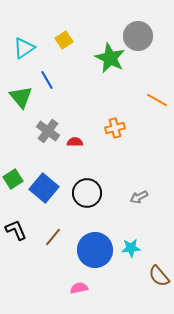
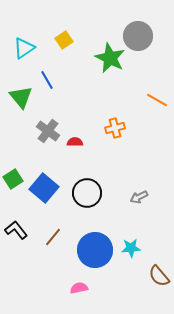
black L-shape: rotated 15 degrees counterclockwise
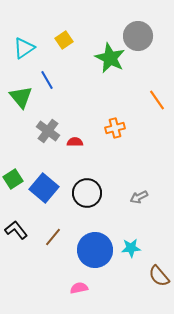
orange line: rotated 25 degrees clockwise
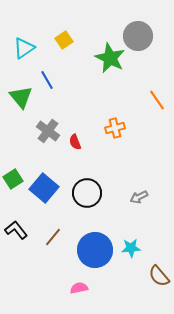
red semicircle: rotated 112 degrees counterclockwise
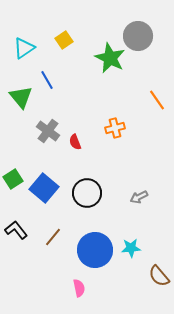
pink semicircle: rotated 90 degrees clockwise
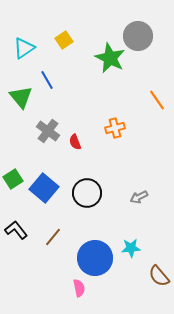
blue circle: moved 8 px down
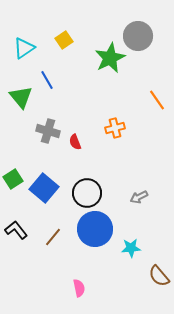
green star: rotated 20 degrees clockwise
gray cross: rotated 20 degrees counterclockwise
blue circle: moved 29 px up
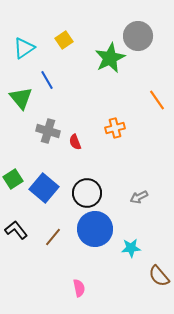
green triangle: moved 1 px down
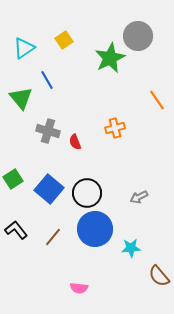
blue square: moved 5 px right, 1 px down
pink semicircle: rotated 108 degrees clockwise
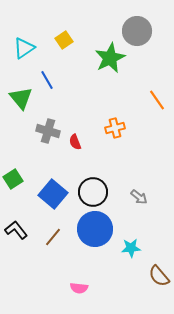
gray circle: moved 1 px left, 5 px up
blue square: moved 4 px right, 5 px down
black circle: moved 6 px right, 1 px up
gray arrow: rotated 114 degrees counterclockwise
